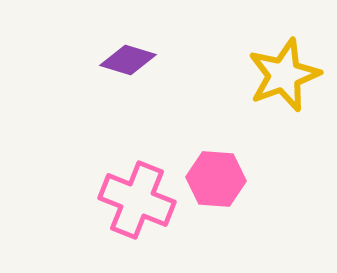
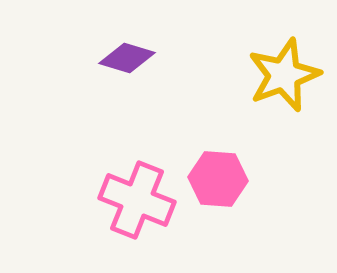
purple diamond: moved 1 px left, 2 px up
pink hexagon: moved 2 px right
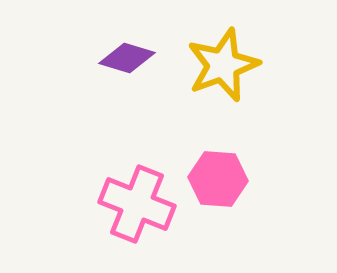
yellow star: moved 61 px left, 10 px up
pink cross: moved 4 px down
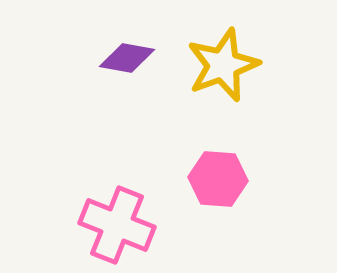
purple diamond: rotated 6 degrees counterclockwise
pink cross: moved 20 px left, 21 px down
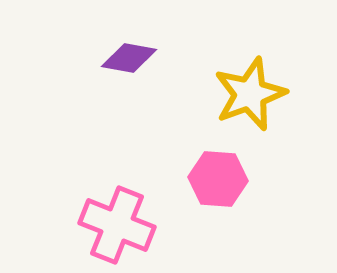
purple diamond: moved 2 px right
yellow star: moved 27 px right, 29 px down
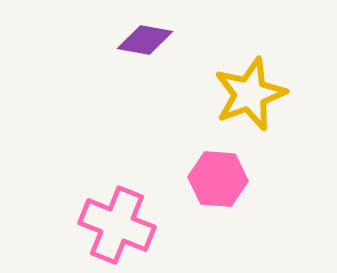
purple diamond: moved 16 px right, 18 px up
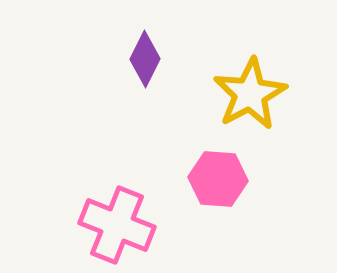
purple diamond: moved 19 px down; rotated 74 degrees counterclockwise
yellow star: rotated 8 degrees counterclockwise
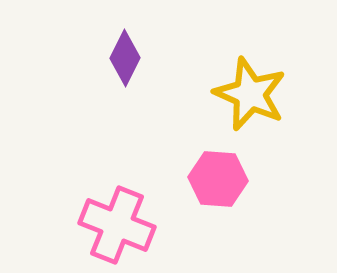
purple diamond: moved 20 px left, 1 px up
yellow star: rotated 20 degrees counterclockwise
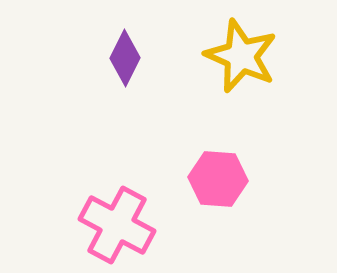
yellow star: moved 9 px left, 38 px up
pink cross: rotated 6 degrees clockwise
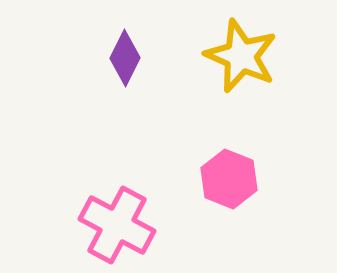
pink hexagon: moved 11 px right; rotated 18 degrees clockwise
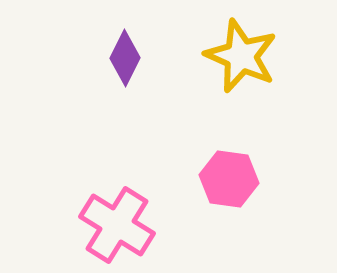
pink hexagon: rotated 14 degrees counterclockwise
pink cross: rotated 4 degrees clockwise
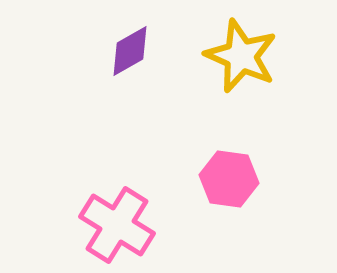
purple diamond: moved 5 px right, 7 px up; rotated 34 degrees clockwise
